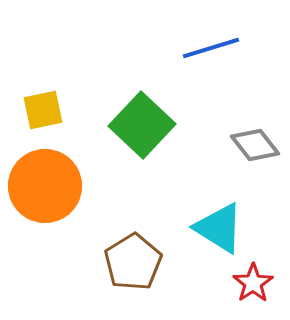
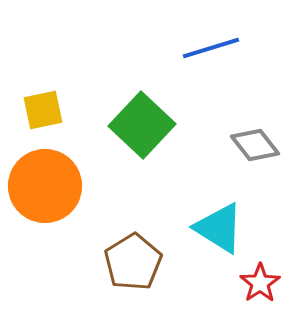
red star: moved 7 px right
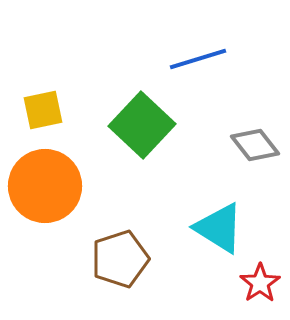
blue line: moved 13 px left, 11 px down
brown pentagon: moved 13 px left, 3 px up; rotated 14 degrees clockwise
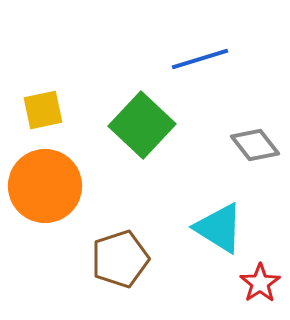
blue line: moved 2 px right
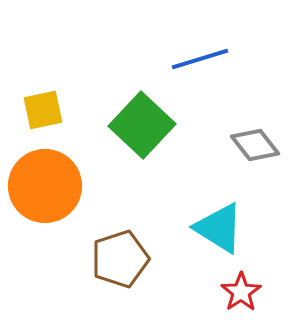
red star: moved 19 px left, 9 px down
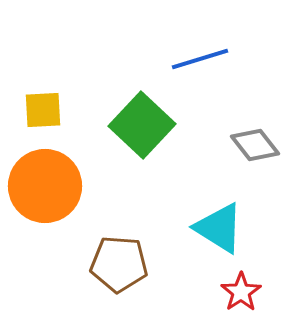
yellow square: rotated 9 degrees clockwise
brown pentagon: moved 1 px left, 5 px down; rotated 22 degrees clockwise
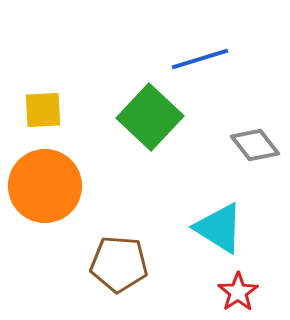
green square: moved 8 px right, 8 px up
red star: moved 3 px left
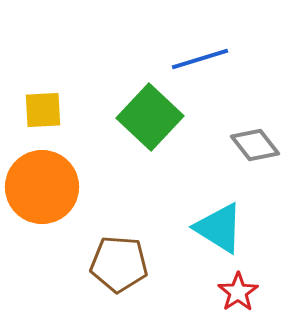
orange circle: moved 3 px left, 1 px down
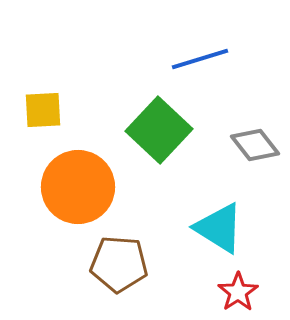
green square: moved 9 px right, 13 px down
orange circle: moved 36 px right
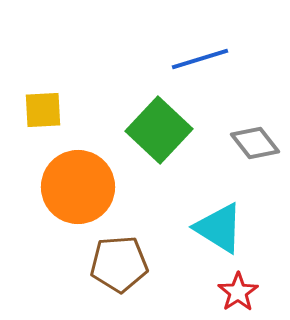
gray diamond: moved 2 px up
brown pentagon: rotated 8 degrees counterclockwise
